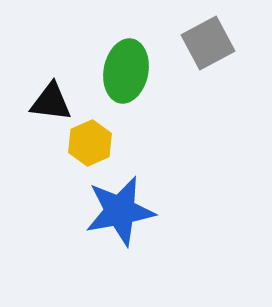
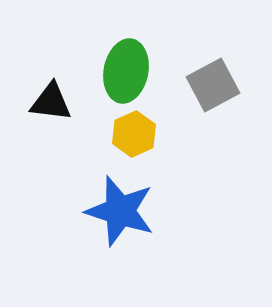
gray square: moved 5 px right, 42 px down
yellow hexagon: moved 44 px right, 9 px up
blue star: rotated 28 degrees clockwise
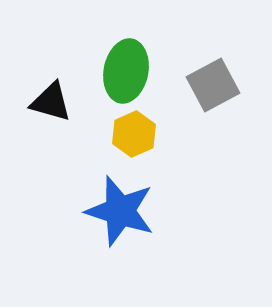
black triangle: rotated 9 degrees clockwise
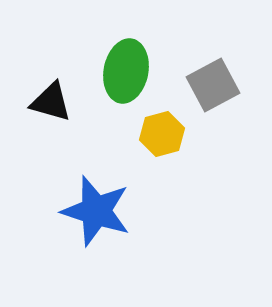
yellow hexagon: moved 28 px right; rotated 9 degrees clockwise
blue star: moved 24 px left
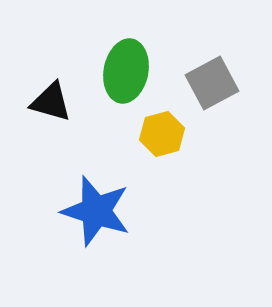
gray square: moved 1 px left, 2 px up
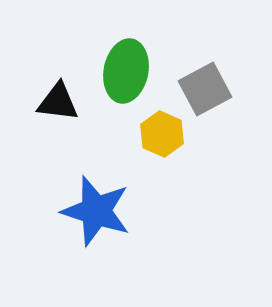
gray square: moved 7 px left, 6 px down
black triangle: moved 7 px right; rotated 9 degrees counterclockwise
yellow hexagon: rotated 21 degrees counterclockwise
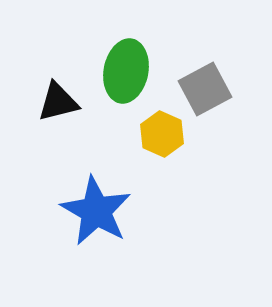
black triangle: rotated 21 degrees counterclockwise
blue star: rotated 12 degrees clockwise
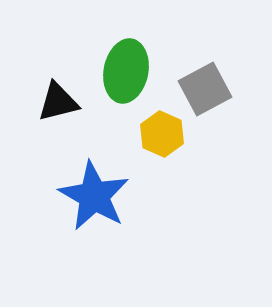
blue star: moved 2 px left, 15 px up
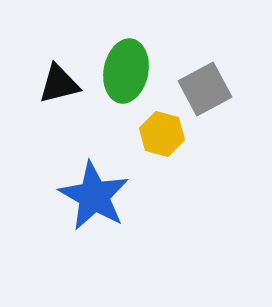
black triangle: moved 1 px right, 18 px up
yellow hexagon: rotated 9 degrees counterclockwise
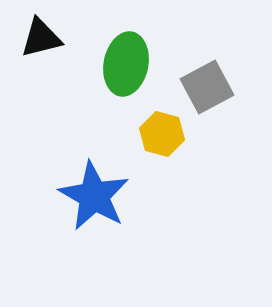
green ellipse: moved 7 px up
black triangle: moved 18 px left, 46 px up
gray square: moved 2 px right, 2 px up
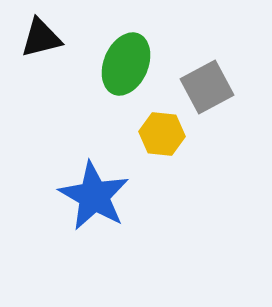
green ellipse: rotated 12 degrees clockwise
yellow hexagon: rotated 9 degrees counterclockwise
